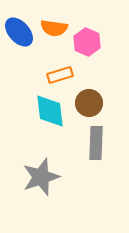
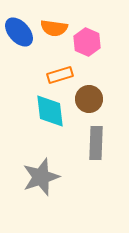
brown circle: moved 4 px up
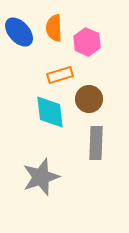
orange semicircle: rotated 80 degrees clockwise
cyan diamond: moved 1 px down
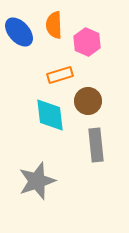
orange semicircle: moved 3 px up
brown circle: moved 1 px left, 2 px down
cyan diamond: moved 3 px down
gray rectangle: moved 2 px down; rotated 8 degrees counterclockwise
gray star: moved 4 px left, 4 px down
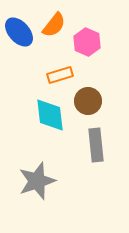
orange semicircle: rotated 140 degrees counterclockwise
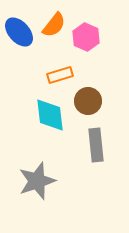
pink hexagon: moved 1 px left, 5 px up
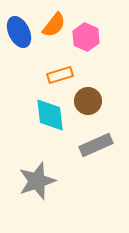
blue ellipse: rotated 16 degrees clockwise
gray rectangle: rotated 72 degrees clockwise
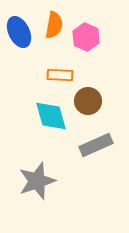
orange semicircle: rotated 28 degrees counterclockwise
orange rectangle: rotated 20 degrees clockwise
cyan diamond: moved 1 px right, 1 px down; rotated 9 degrees counterclockwise
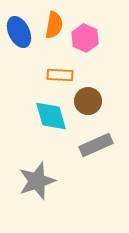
pink hexagon: moved 1 px left, 1 px down
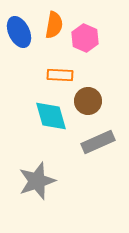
gray rectangle: moved 2 px right, 3 px up
